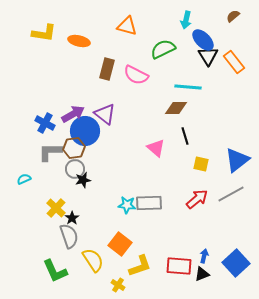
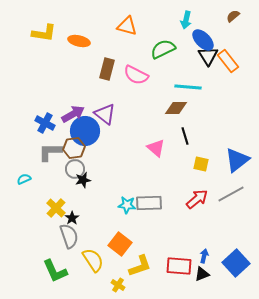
orange rectangle at (234, 62): moved 6 px left, 1 px up
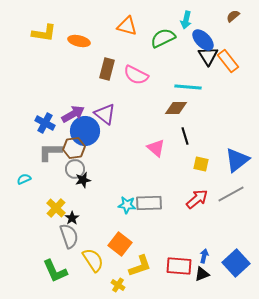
green semicircle at (163, 49): moved 11 px up
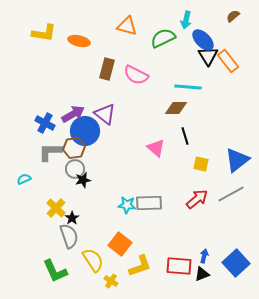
yellow cross at (118, 285): moved 7 px left, 4 px up
